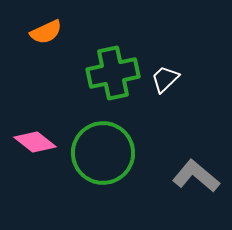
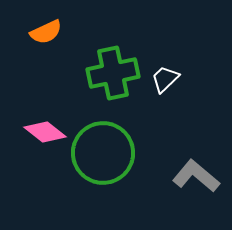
pink diamond: moved 10 px right, 10 px up
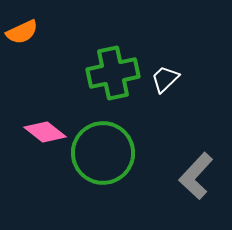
orange semicircle: moved 24 px left
gray L-shape: rotated 87 degrees counterclockwise
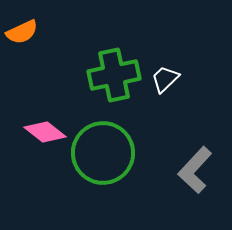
green cross: moved 1 px right, 2 px down
gray L-shape: moved 1 px left, 6 px up
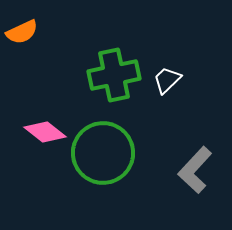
white trapezoid: moved 2 px right, 1 px down
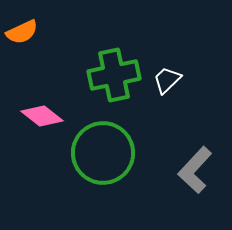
pink diamond: moved 3 px left, 16 px up
